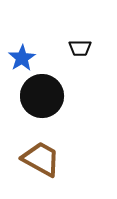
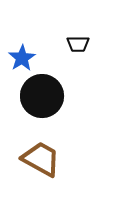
black trapezoid: moved 2 px left, 4 px up
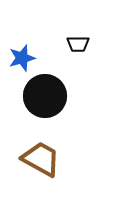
blue star: rotated 16 degrees clockwise
black circle: moved 3 px right
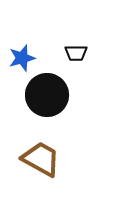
black trapezoid: moved 2 px left, 9 px down
black circle: moved 2 px right, 1 px up
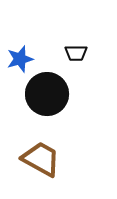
blue star: moved 2 px left, 1 px down
black circle: moved 1 px up
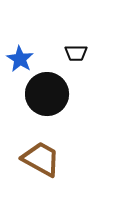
blue star: rotated 24 degrees counterclockwise
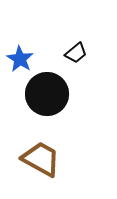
black trapezoid: rotated 40 degrees counterclockwise
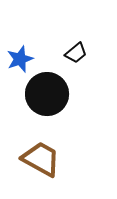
blue star: rotated 20 degrees clockwise
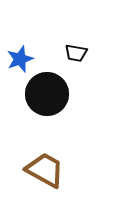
black trapezoid: rotated 50 degrees clockwise
brown trapezoid: moved 4 px right, 11 px down
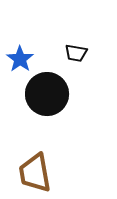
blue star: rotated 16 degrees counterclockwise
brown trapezoid: moved 10 px left, 3 px down; rotated 129 degrees counterclockwise
